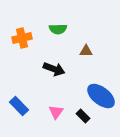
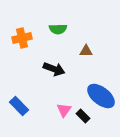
pink triangle: moved 8 px right, 2 px up
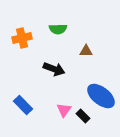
blue rectangle: moved 4 px right, 1 px up
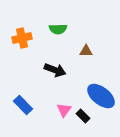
black arrow: moved 1 px right, 1 px down
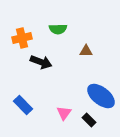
black arrow: moved 14 px left, 8 px up
pink triangle: moved 3 px down
black rectangle: moved 6 px right, 4 px down
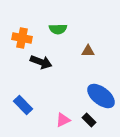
orange cross: rotated 24 degrees clockwise
brown triangle: moved 2 px right
pink triangle: moved 1 px left, 7 px down; rotated 28 degrees clockwise
